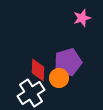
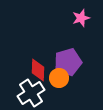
pink star: moved 1 px left
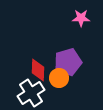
pink star: rotated 18 degrees clockwise
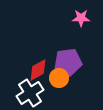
purple pentagon: rotated 8 degrees clockwise
red diamond: rotated 60 degrees clockwise
white cross: moved 1 px left
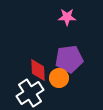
pink star: moved 14 px left, 1 px up
purple pentagon: moved 1 px right, 3 px up
red diamond: rotated 65 degrees counterclockwise
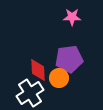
pink star: moved 5 px right
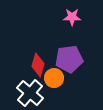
red diamond: moved 5 px up; rotated 20 degrees clockwise
orange circle: moved 5 px left
white cross: rotated 16 degrees counterclockwise
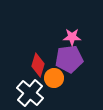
pink star: moved 20 px down
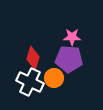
purple pentagon: rotated 12 degrees clockwise
red diamond: moved 5 px left, 7 px up
white cross: moved 11 px up; rotated 16 degrees counterclockwise
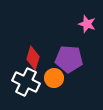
pink star: moved 15 px right, 13 px up; rotated 18 degrees clockwise
white cross: moved 4 px left
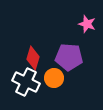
purple pentagon: moved 2 px up
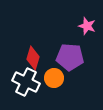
pink star: moved 2 px down
purple pentagon: moved 1 px right
